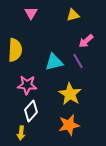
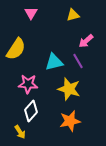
yellow semicircle: moved 1 px right, 1 px up; rotated 30 degrees clockwise
pink star: moved 1 px right, 1 px up
yellow star: moved 1 px left, 5 px up; rotated 15 degrees counterclockwise
orange star: moved 1 px right, 4 px up
yellow arrow: moved 1 px left, 1 px up; rotated 40 degrees counterclockwise
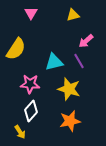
purple line: moved 1 px right
pink star: moved 2 px right
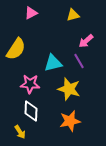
pink triangle: rotated 32 degrees clockwise
cyan triangle: moved 1 px left, 1 px down
white diamond: rotated 40 degrees counterclockwise
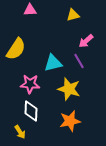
pink triangle: moved 1 px left, 3 px up; rotated 24 degrees clockwise
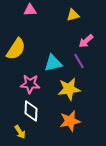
yellow star: rotated 25 degrees counterclockwise
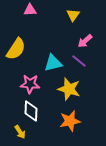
yellow triangle: rotated 40 degrees counterclockwise
pink arrow: moved 1 px left
purple line: rotated 21 degrees counterclockwise
yellow star: rotated 25 degrees clockwise
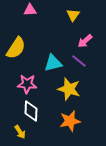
yellow semicircle: moved 1 px up
pink star: moved 3 px left
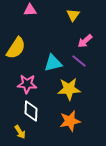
yellow star: rotated 20 degrees counterclockwise
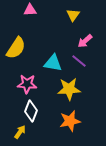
cyan triangle: rotated 24 degrees clockwise
white diamond: rotated 20 degrees clockwise
yellow arrow: rotated 112 degrees counterclockwise
